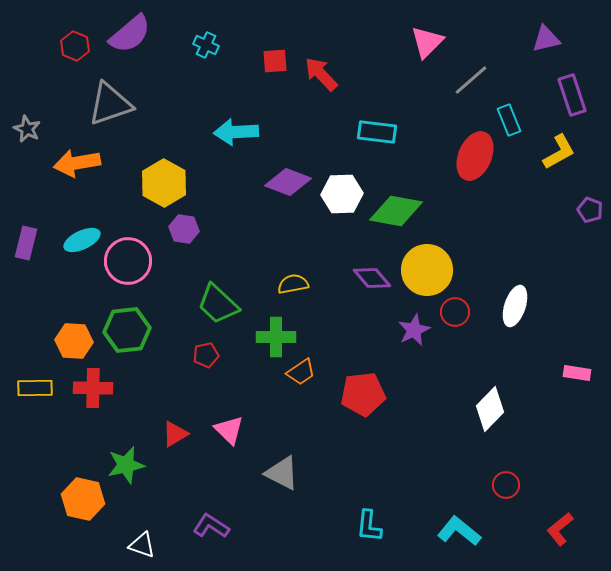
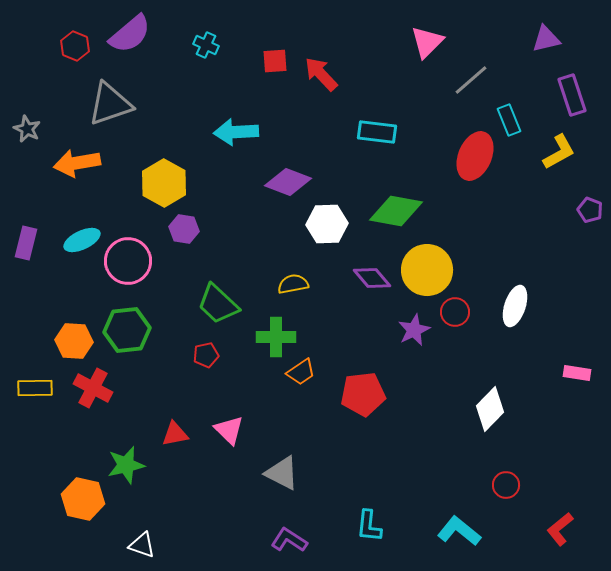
white hexagon at (342, 194): moved 15 px left, 30 px down
red cross at (93, 388): rotated 27 degrees clockwise
red triangle at (175, 434): rotated 20 degrees clockwise
purple L-shape at (211, 526): moved 78 px right, 14 px down
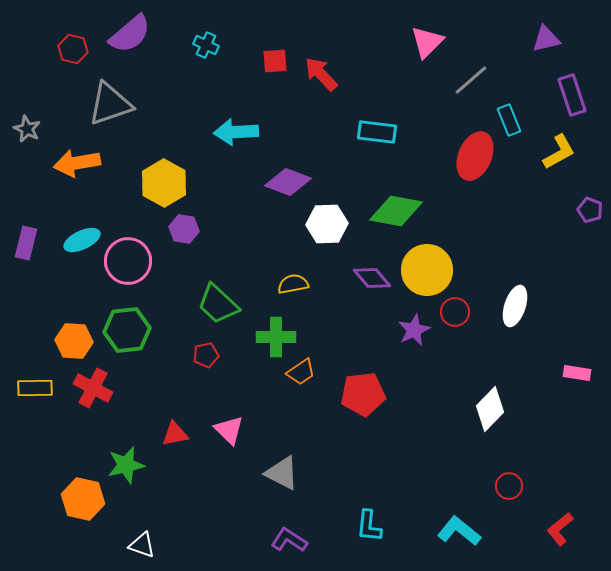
red hexagon at (75, 46): moved 2 px left, 3 px down; rotated 8 degrees counterclockwise
red circle at (506, 485): moved 3 px right, 1 px down
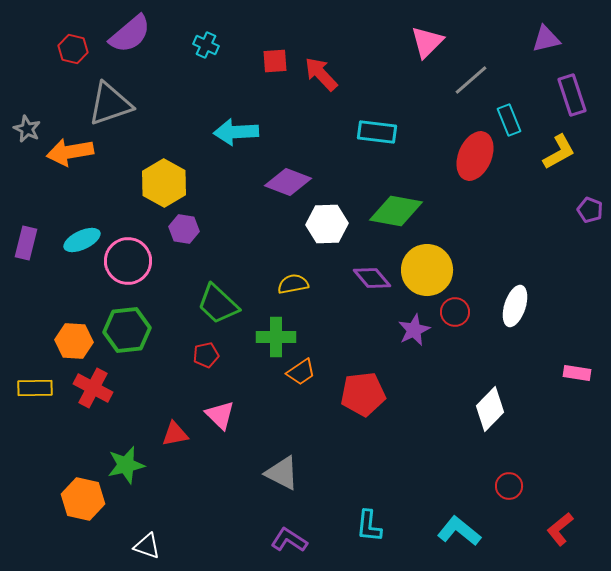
orange arrow at (77, 163): moved 7 px left, 11 px up
pink triangle at (229, 430): moved 9 px left, 15 px up
white triangle at (142, 545): moved 5 px right, 1 px down
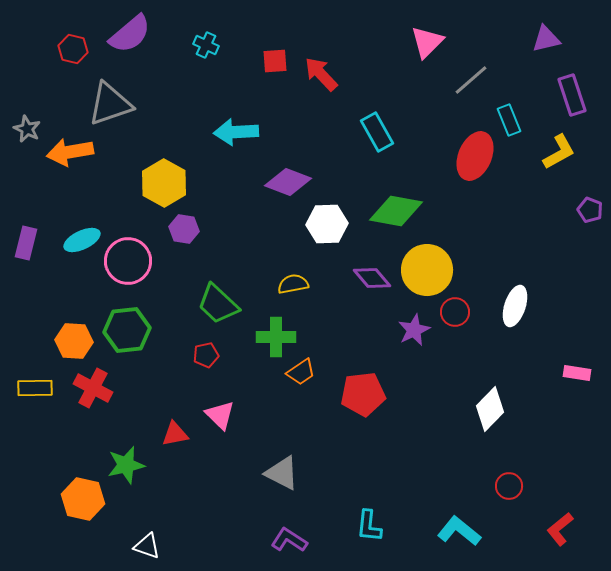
cyan rectangle at (377, 132): rotated 54 degrees clockwise
